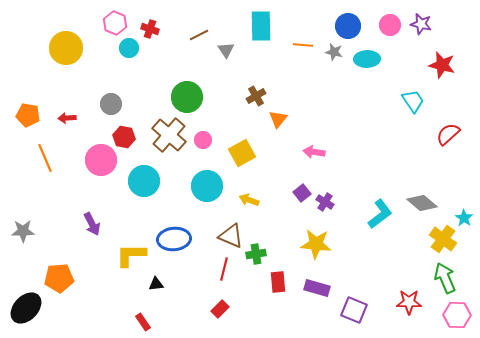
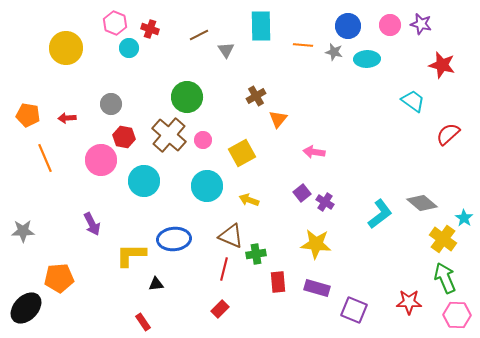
cyan trapezoid at (413, 101): rotated 20 degrees counterclockwise
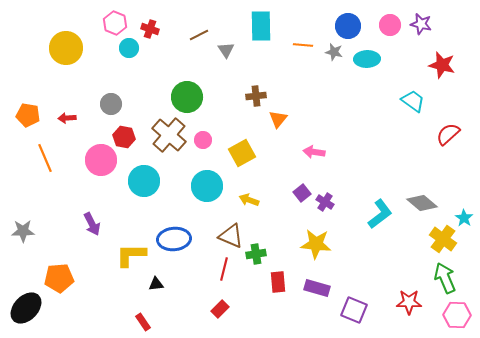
brown cross at (256, 96): rotated 24 degrees clockwise
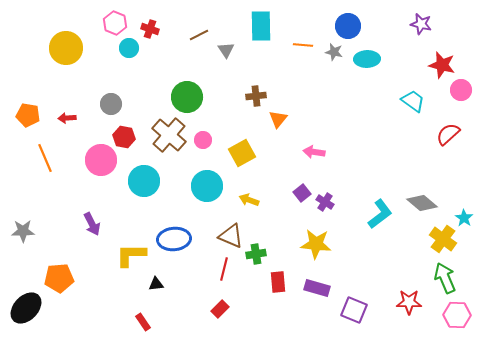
pink circle at (390, 25): moved 71 px right, 65 px down
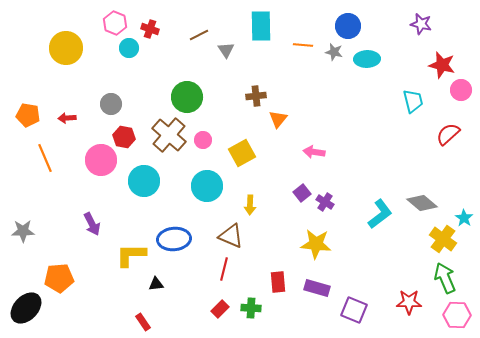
cyan trapezoid at (413, 101): rotated 40 degrees clockwise
yellow arrow at (249, 200): moved 1 px right, 5 px down; rotated 108 degrees counterclockwise
green cross at (256, 254): moved 5 px left, 54 px down; rotated 12 degrees clockwise
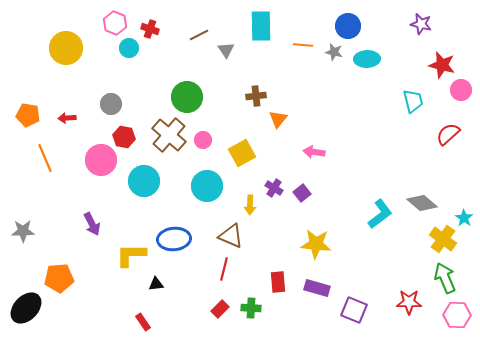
purple cross at (325, 202): moved 51 px left, 14 px up
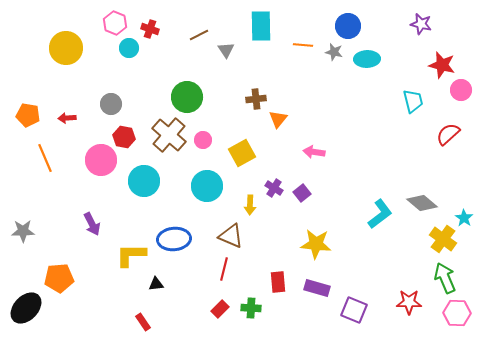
brown cross at (256, 96): moved 3 px down
pink hexagon at (457, 315): moved 2 px up
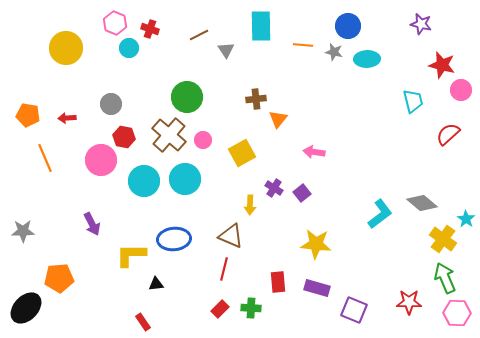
cyan circle at (207, 186): moved 22 px left, 7 px up
cyan star at (464, 218): moved 2 px right, 1 px down
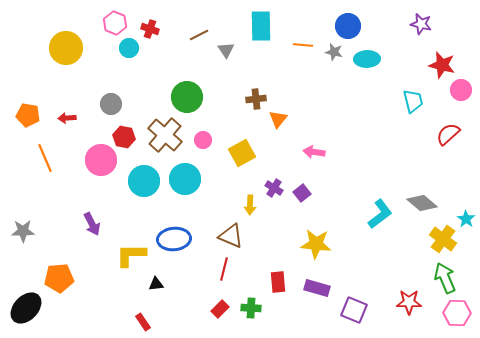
brown cross at (169, 135): moved 4 px left
